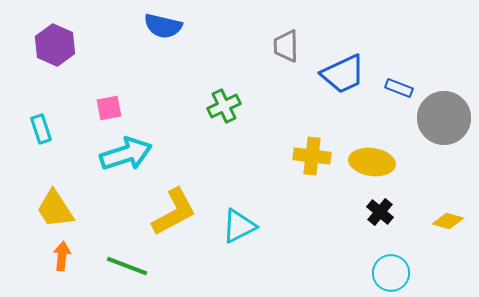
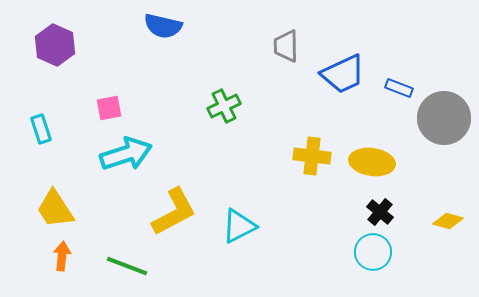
cyan circle: moved 18 px left, 21 px up
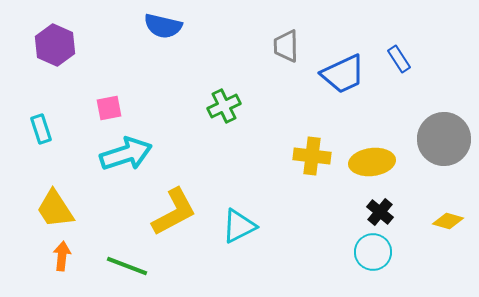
blue rectangle: moved 29 px up; rotated 36 degrees clockwise
gray circle: moved 21 px down
yellow ellipse: rotated 15 degrees counterclockwise
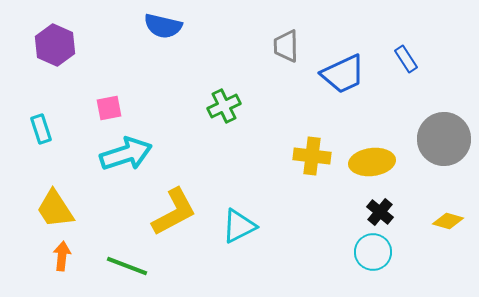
blue rectangle: moved 7 px right
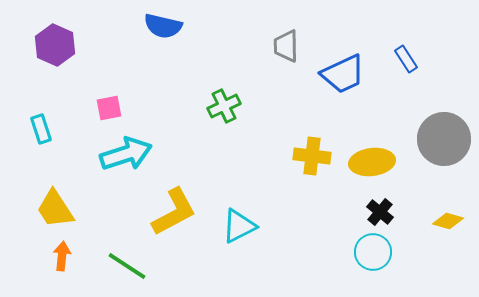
green line: rotated 12 degrees clockwise
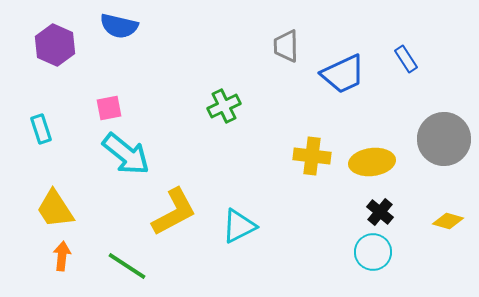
blue semicircle: moved 44 px left
cyan arrow: rotated 57 degrees clockwise
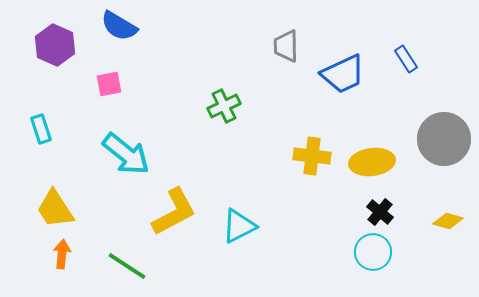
blue semicircle: rotated 18 degrees clockwise
pink square: moved 24 px up
orange arrow: moved 2 px up
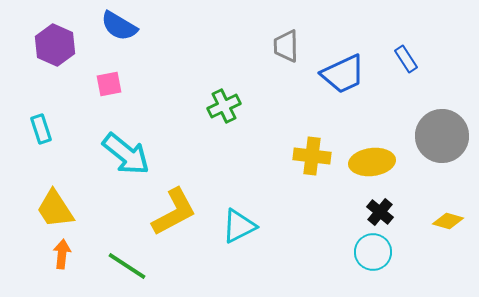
gray circle: moved 2 px left, 3 px up
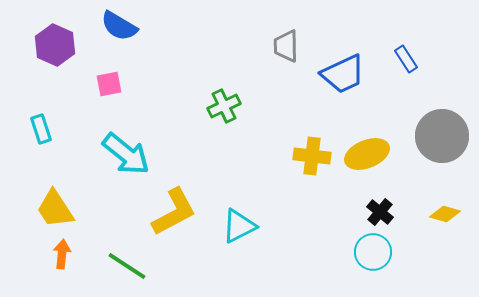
yellow ellipse: moved 5 px left, 8 px up; rotated 15 degrees counterclockwise
yellow diamond: moved 3 px left, 7 px up
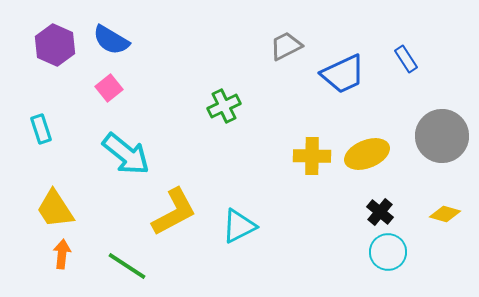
blue semicircle: moved 8 px left, 14 px down
gray trapezoid: rotated 64 degrees clockwise
pink square: moved 4 px down; rotated 28 degrees counterclockwise
yellow cross: rotated 6 degrees counterclockwise
cyan circle: moved 15 px right
